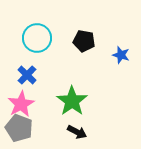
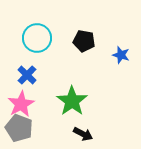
black arrow: moved 6 px right, 2 px down
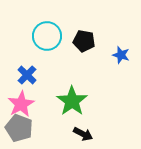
cyan circle: moved 10 px right, 2 px up
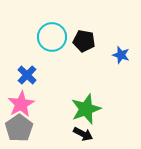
cyan circle: moved 5 px right, 1 px down
green star: moved 14 px right, 8 px down; rotated 16 degrees clockwise
gray pentagon: rotated 16 degrees clockwise
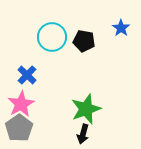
blue star: moved 27 px up; rotated 18 degrees clockwise
black arrow: rotated 78 degrees clockwise
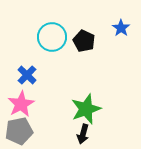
black pentagon: rotated 15 degrees clockwise
gray pentagon: moved 3 px down; rotated 24 degrees clockwise
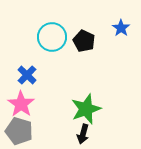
pink star: rotated 8 degrees counterclockwise
gray pentagon: rotated 28 degrees clockwise
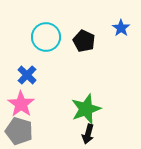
cyan circle: moved 6 px left
black arrow: moved 5 px right
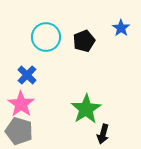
black pentagon: rotated 25 degrees clockwise
green star: rotated 12 degrees counterclockwise
black arrow: moved 15 px right
